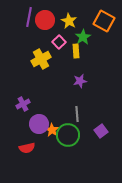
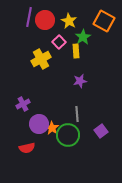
orange star: moved 2 px up
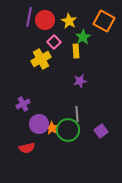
pink square: moved 5 px left
green circle: moved 5 px up
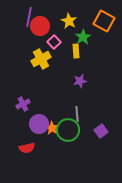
red circle: moved 5 px left, 6 px down
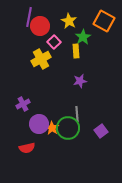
green circle: moved 2 px up
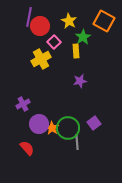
gray line: moved 28 px down
purple square: moved 7 px left, 8 px up
red semicircle: rotated 119 degrees counterclockwise
